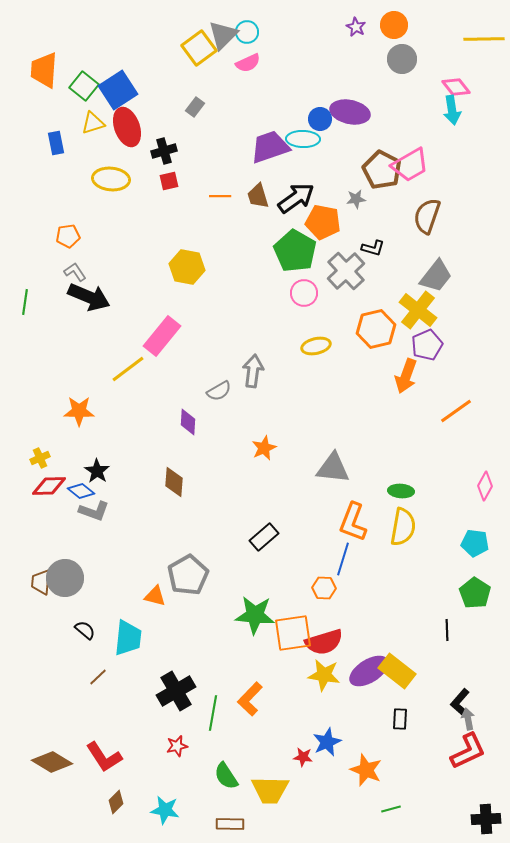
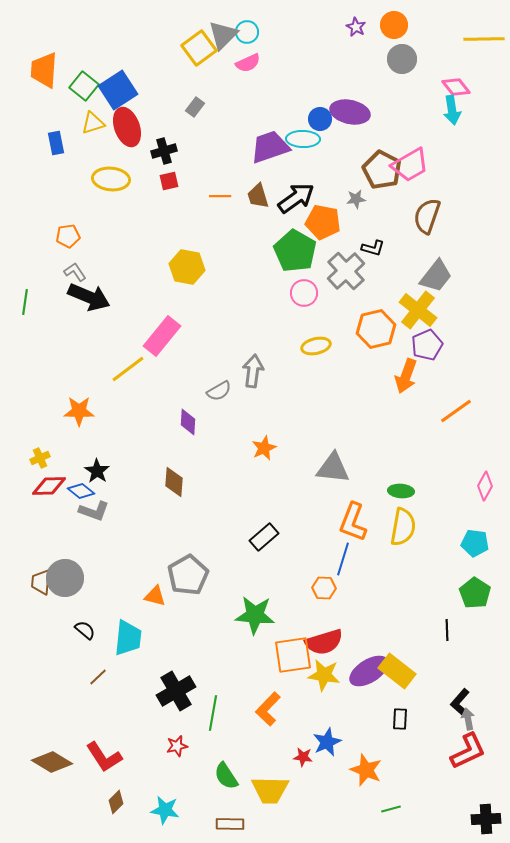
orange square at (293, 633): moved 22 px down
orange L-shape at (250, 699): moved 18 px right, 10 px down
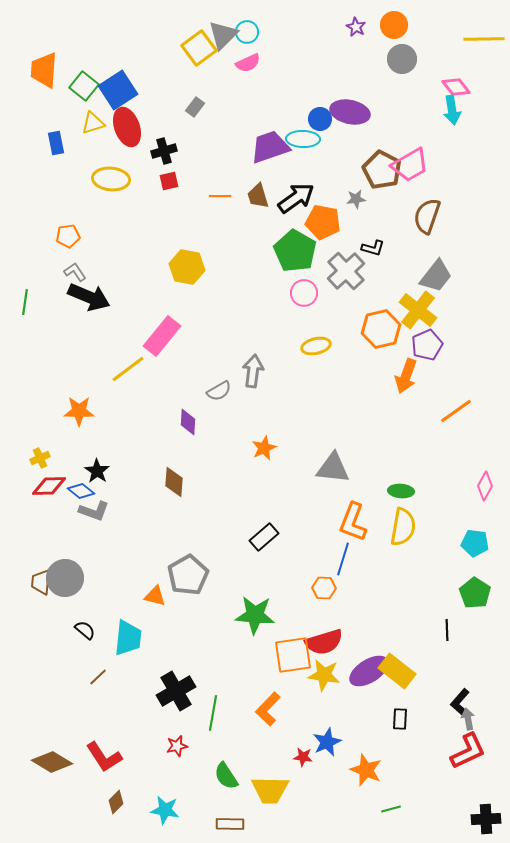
orange hexagon at (376, 329): moved 5 px right
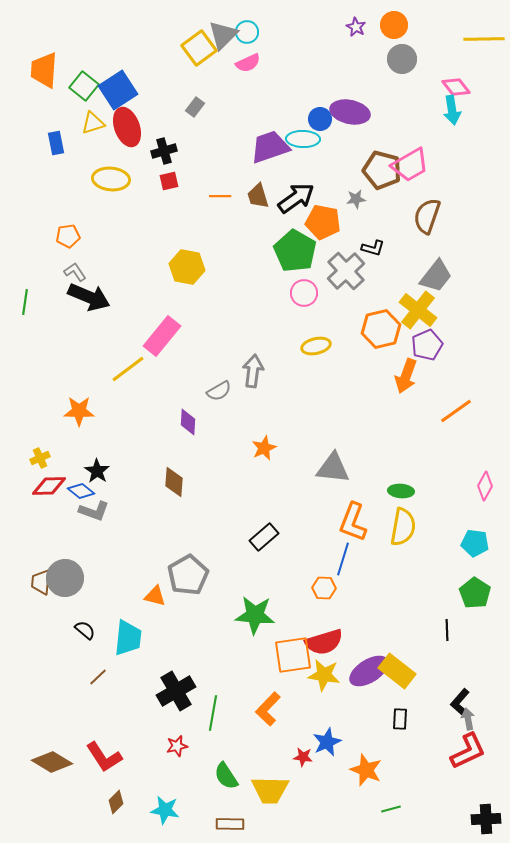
brown pentagon at (382, 170): rotated 12 degrees counterclockwise
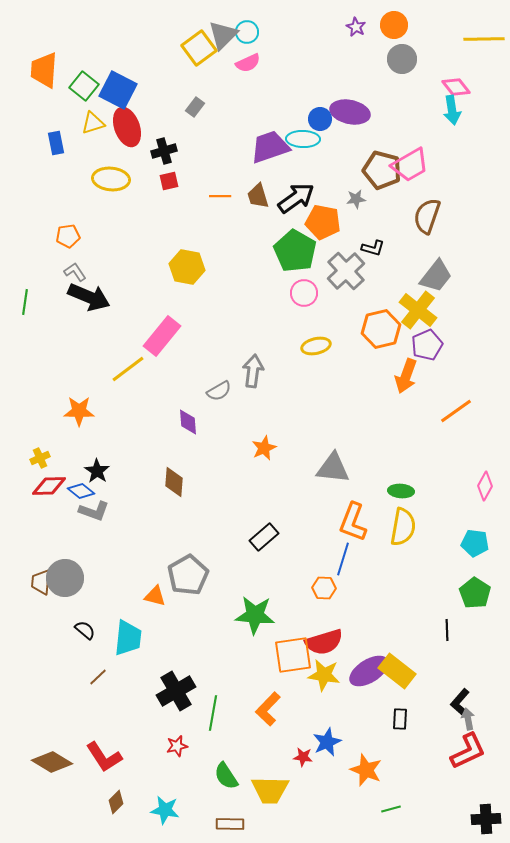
blue square at (118, 90): rotated 30 degrees counterclockwise
purple diamond at (188, 422): rotated 8 degrees counterclockwise
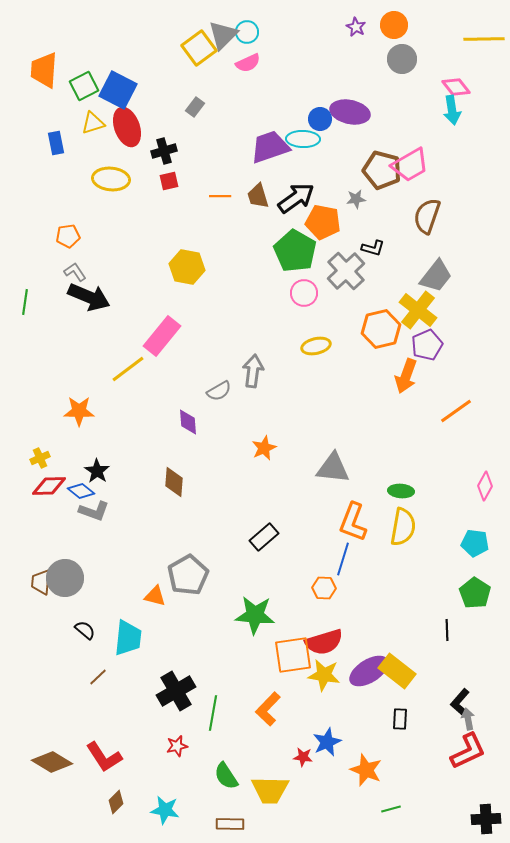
green square at (84, 86): rotated 24 degrees clockwise
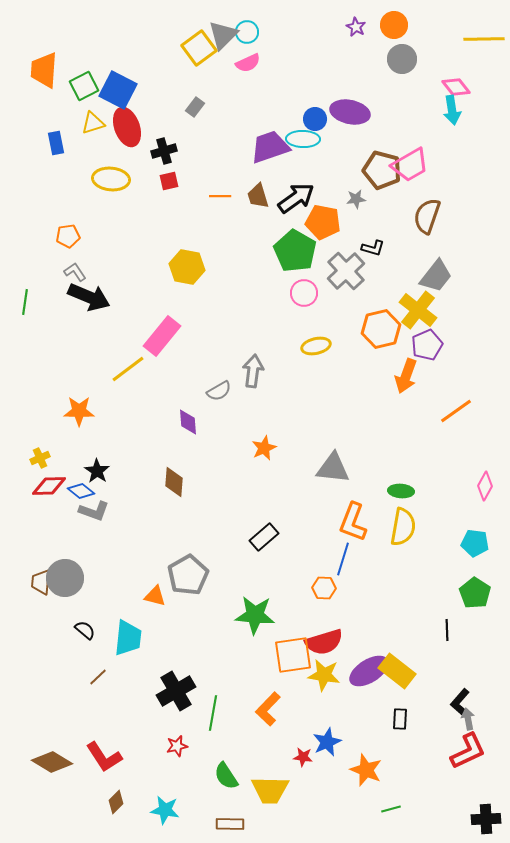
blue circle at (320, 119): moved 5 px left
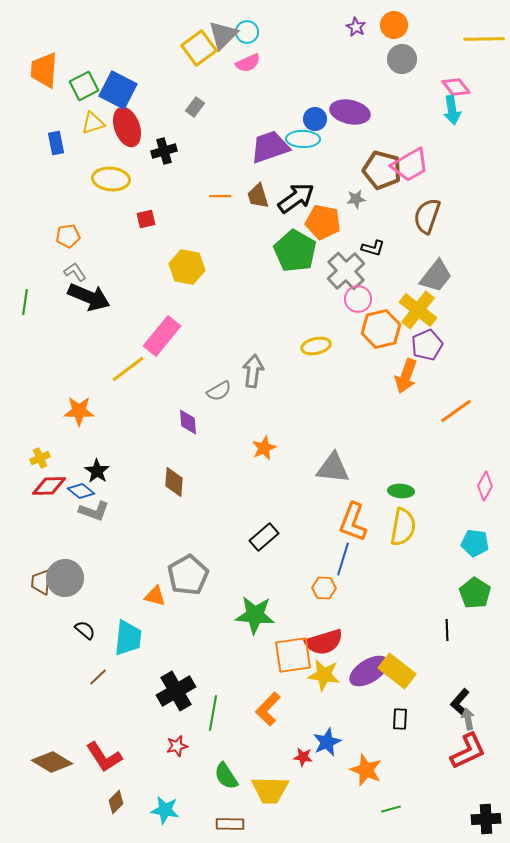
red square at (169, 181): moved 23 px left, 38 px down
pink circle at (304, 293): moved 54 px right, 6 px down
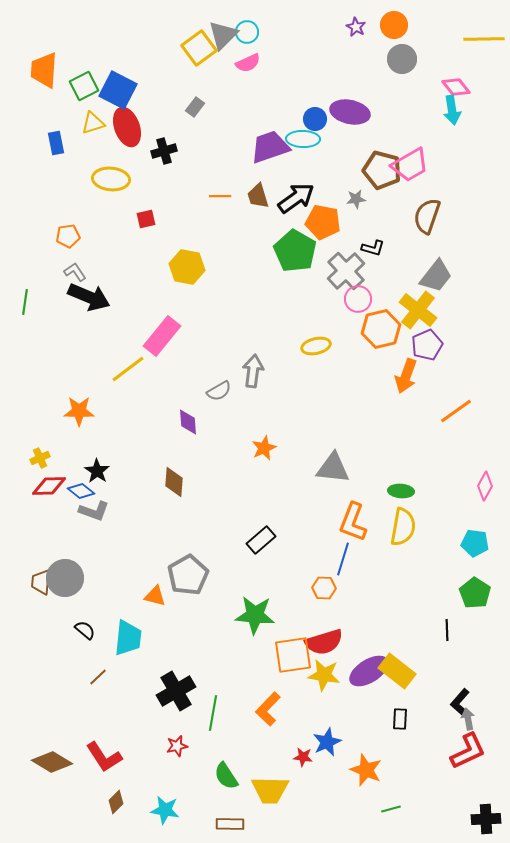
black rectangle at (264, 537): moved 3 px left, 3 px down
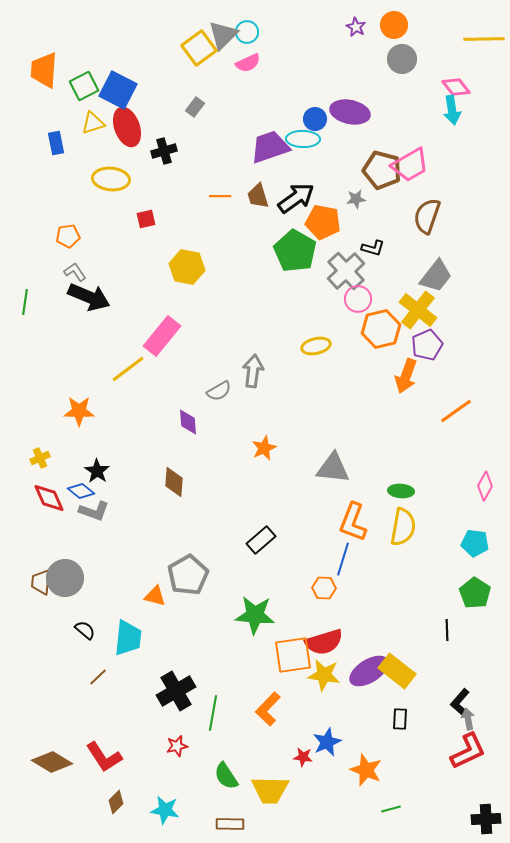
red diamond at (49, 486): moved 12 px down; rotated 68 degrees clockwise
